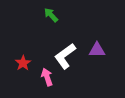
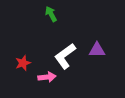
green arrow: moved 1 px up; rotated 14 degrees clockwise
red star: rotated 14 degrees clockwise
pink arrow: rotated 102 degrees clockwise
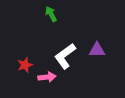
red star: moved 2 px right, 2 px down
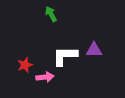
purple triangle: moved 3 px left
white L-shape: rotated 36 degrees clockwise
pink arrow: moved 2 px left
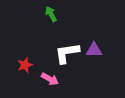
white L-shape: moved 2 px right, 3 px up; rotated 8 degrees counterclockwise
pink arrow: moved 5 px right, 2 px down; rotated 36 degrees clockwise
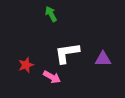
purple triangle: moved 9 px right, 9 px down
red star: moved 1 px right
pink arrow: moved 2 px right, 2 px up
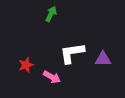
green arrow: rotated 56 degrees clockwise
white L-shape: moved 5 px right
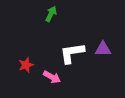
purple triangle: moved 10 px up
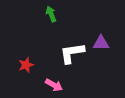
green arrow: rotated 49 degrees counterclockwise
purple triangle: moved 2 px left, 6 px up
pink arrow: moved 2 px right, 8 px down
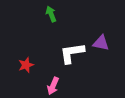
purple triangle: rotated 12 degrees clockwise
pink arrow: moved 1 px left, 1 px down; rotated 84 degrees clockwise
